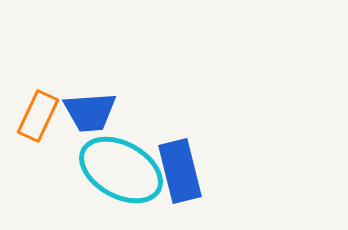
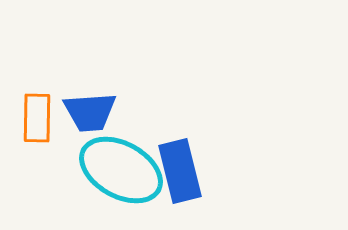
orange rectangle: moved 1 px left, 2 px down; rotated 24 degrees counterclockwise
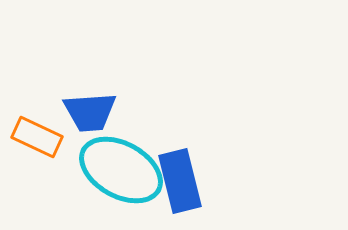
orange rectangle: moved 19 px down; rotated 66 degrees counterclockwise
blue rectangle: moved 10 px down
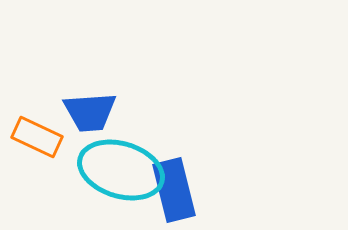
cyan ellipse: rotated 12 degrees counterclockwise
blue rectangle: moved 6 px left, 9 px down
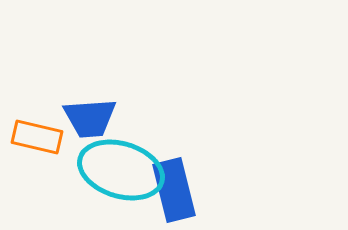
blue trapezoid: moved 6 px down
orange rectangle: rotated 12 degrees counterclockwise
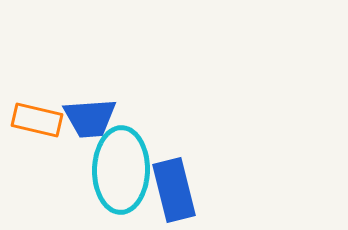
orange rectangle: moved 17 px up
cyan ellipse: rotated 74 degrees clockwise
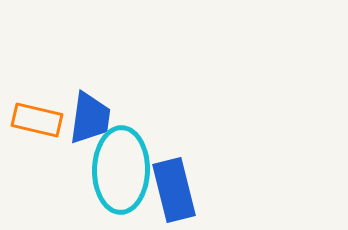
blue trapezoid: rotated 78 degrees counterclockwise
